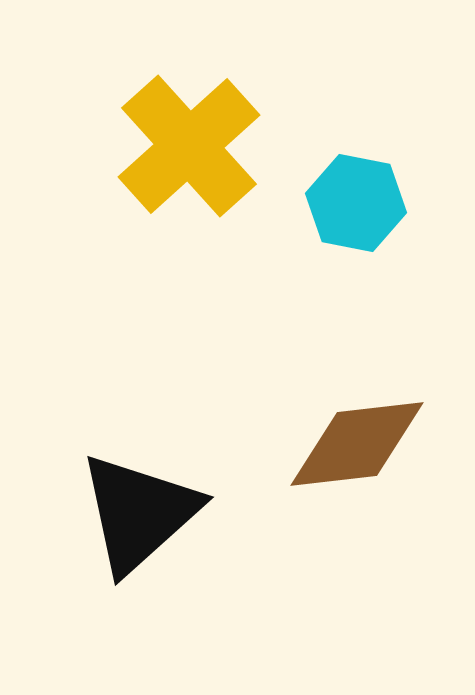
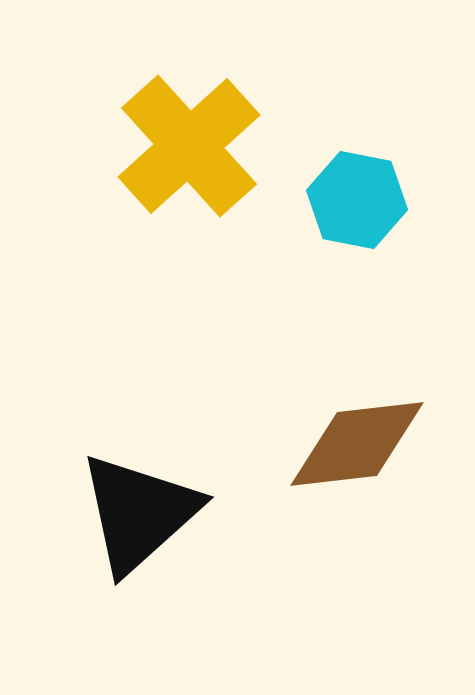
cyan hexagon: moved 1 px right, 3 px up
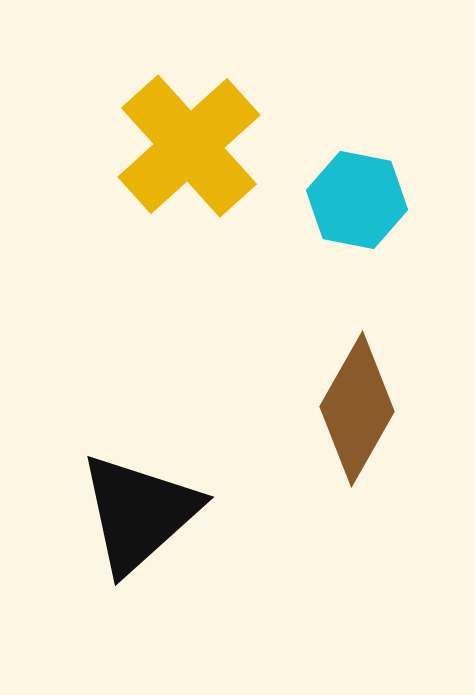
brown diamond: moved 35 px up; rotated 54 degrees counterclockwise
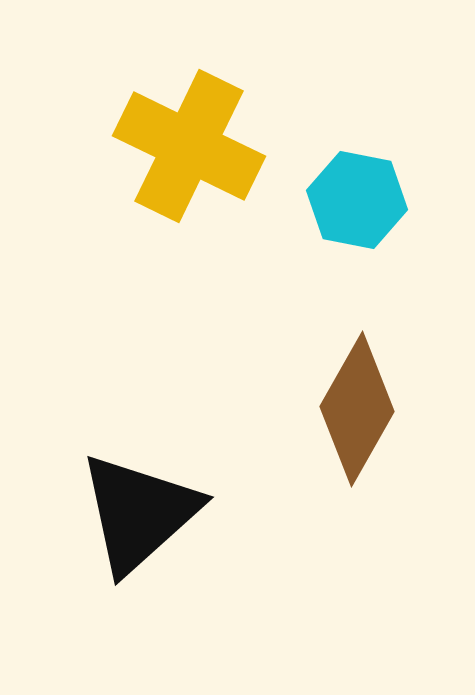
yellow cross: rotated 22 degrees counterclockwise
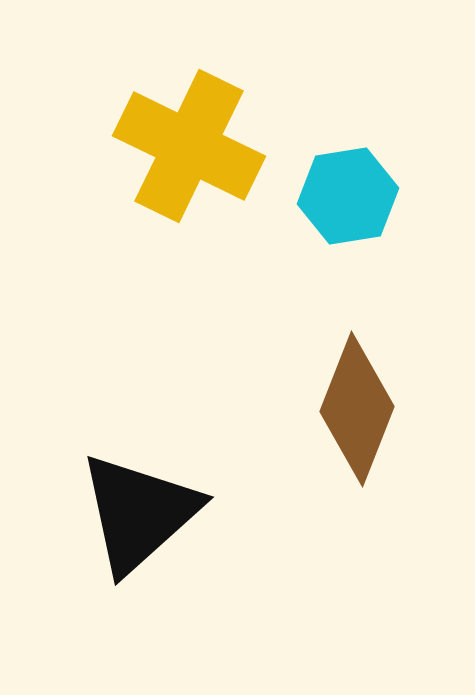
cyan hexagon: moved 9 px left, 4 px up; rotated 20 degrees counterclockwise
brown diamond: rotated 8 degrees counterclockwise
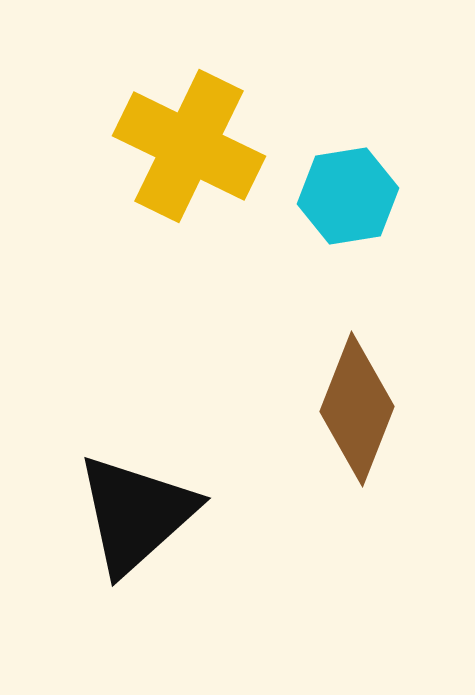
black triangle: moved 3 px left, 1 px down
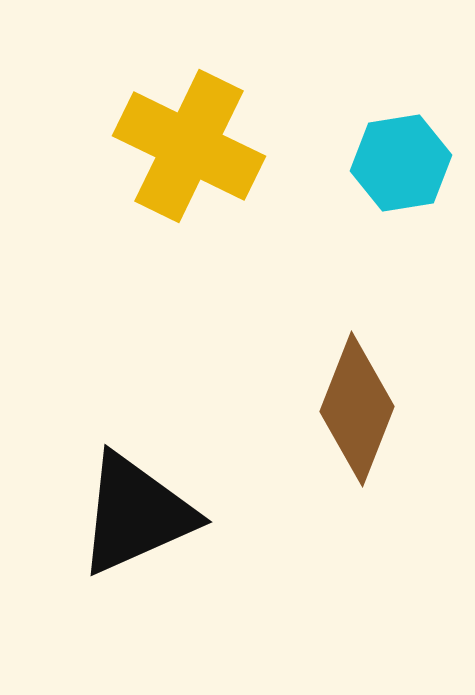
cyan hexagon: moved 53 px right, 33 px up
black triangle: rotated 18 degrees clockwise
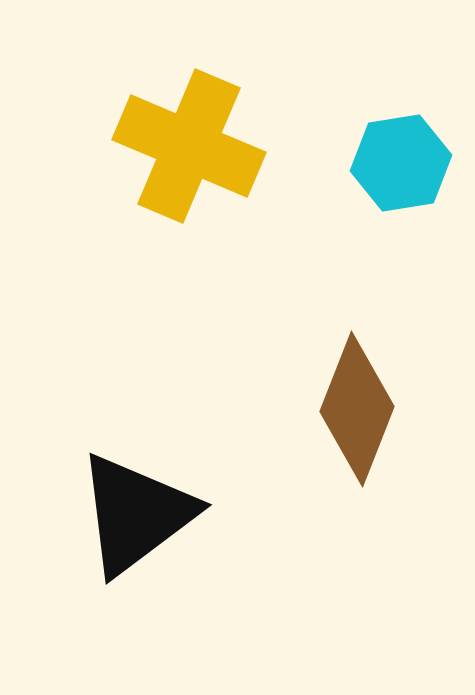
yellow cross: rotated 3 degrees counterclockwise
black triangle: rotated 13 degrees counterclockwise
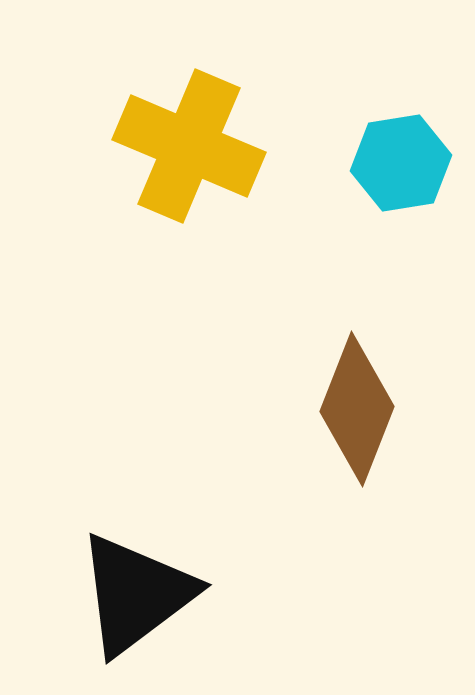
black triangle: moved 80 px down
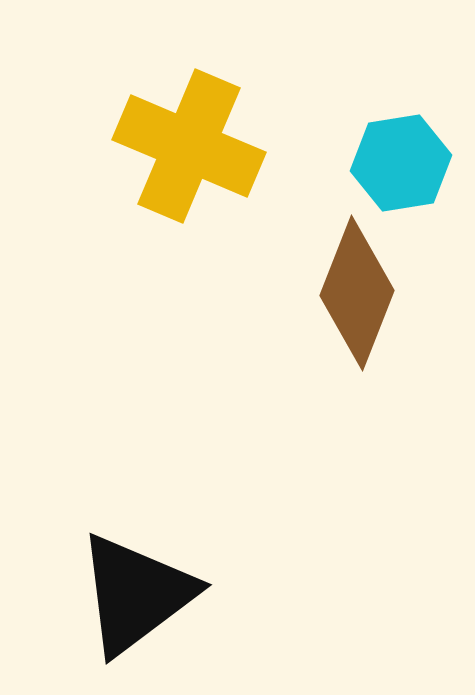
brown diamond: moved 116 px up
